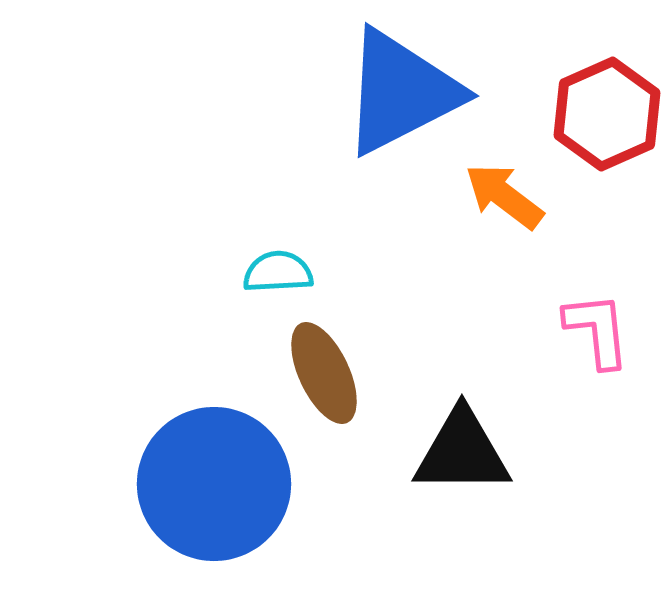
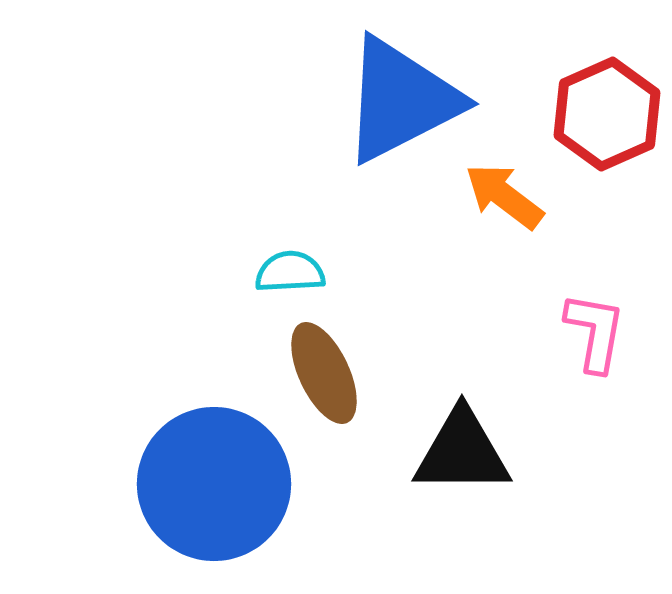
blue triangle: moved 8 px down
cyan semicircle: moved 12 px right
pink L-shape: moved 2 px left, 2 px down; rotated 16 degrees clockwise
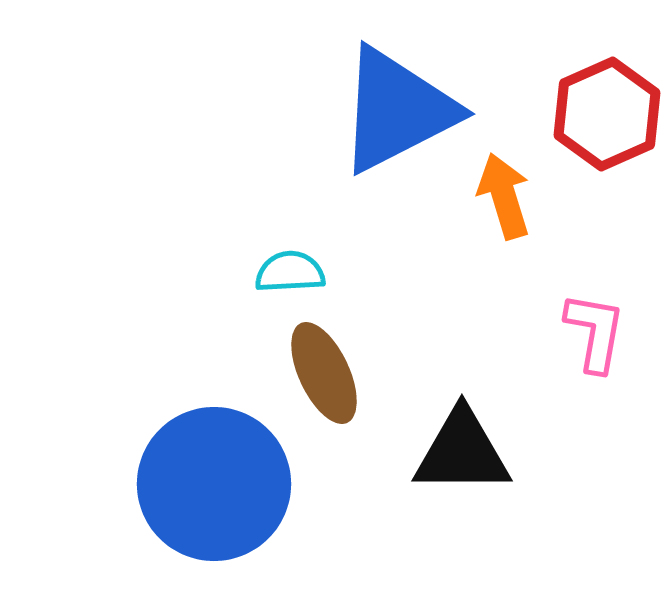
blue triangle: moved 4 px left, 10 px down
orange arrow: rotated 36 degrees clockwise
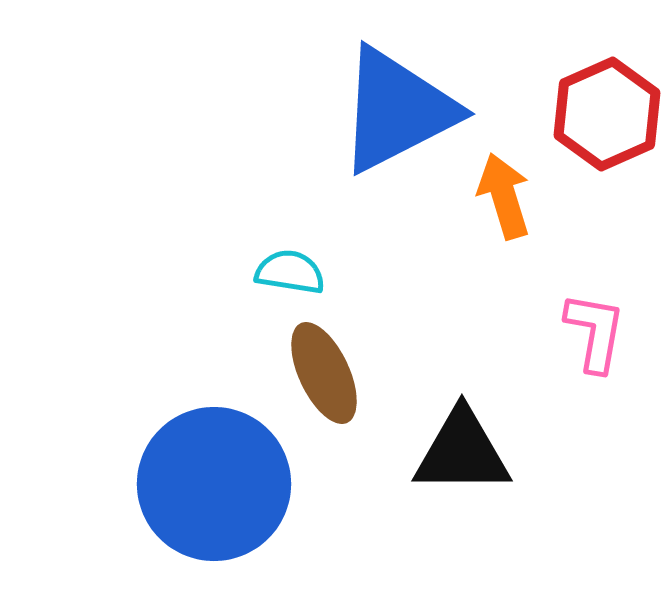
cyan semicircle: rotated 12 degrees clockwise
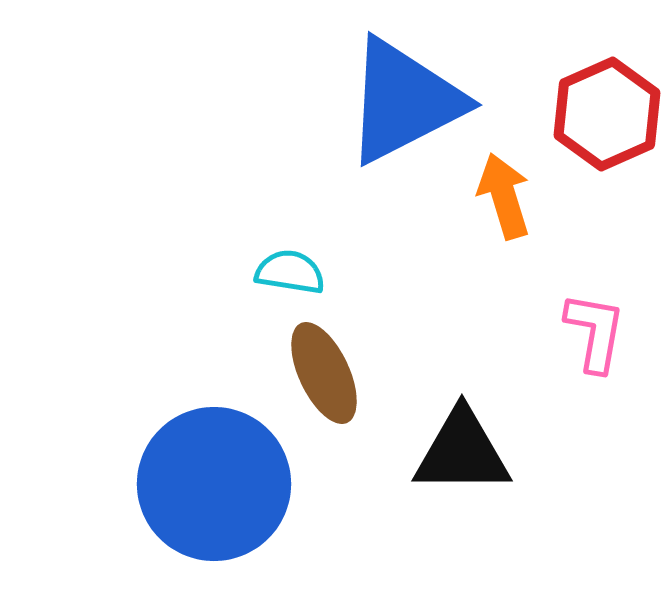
blue triangle: moved 7 px right, 9 px up
